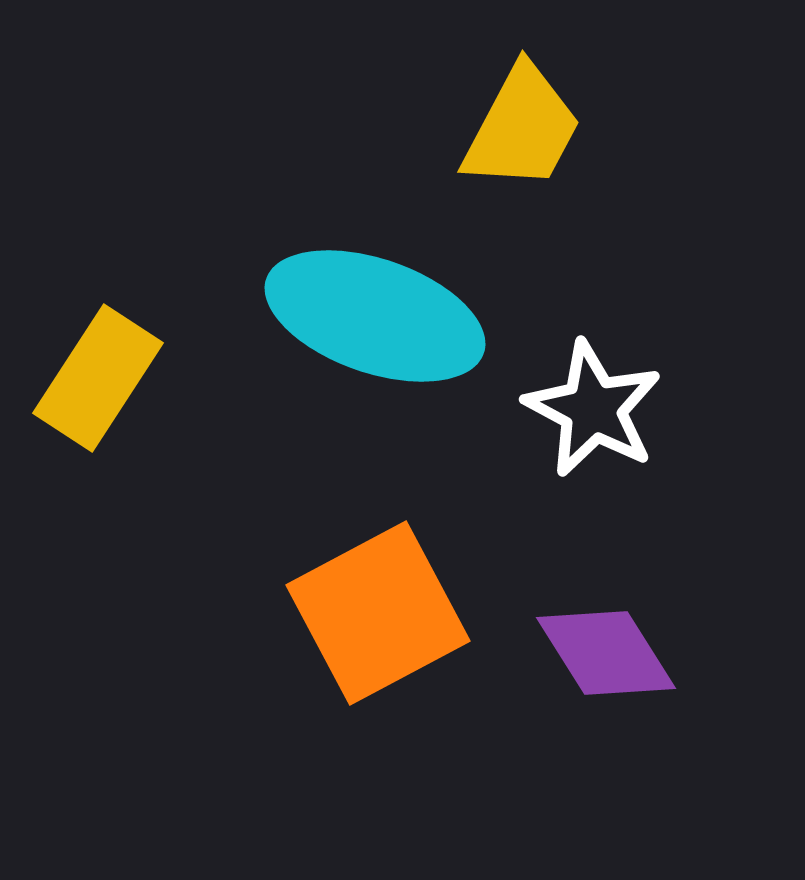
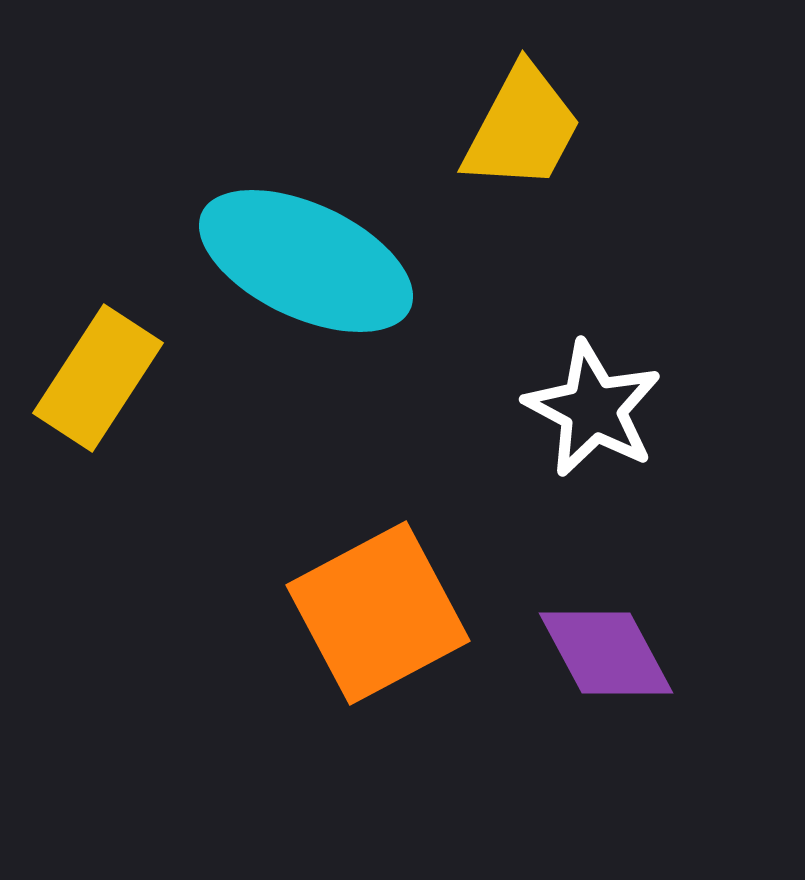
cyan ellipse: moved 69 px left, 55 px up; rotated 6 degrees clockwise
purple diamond: rotated 4 degrees clockwise
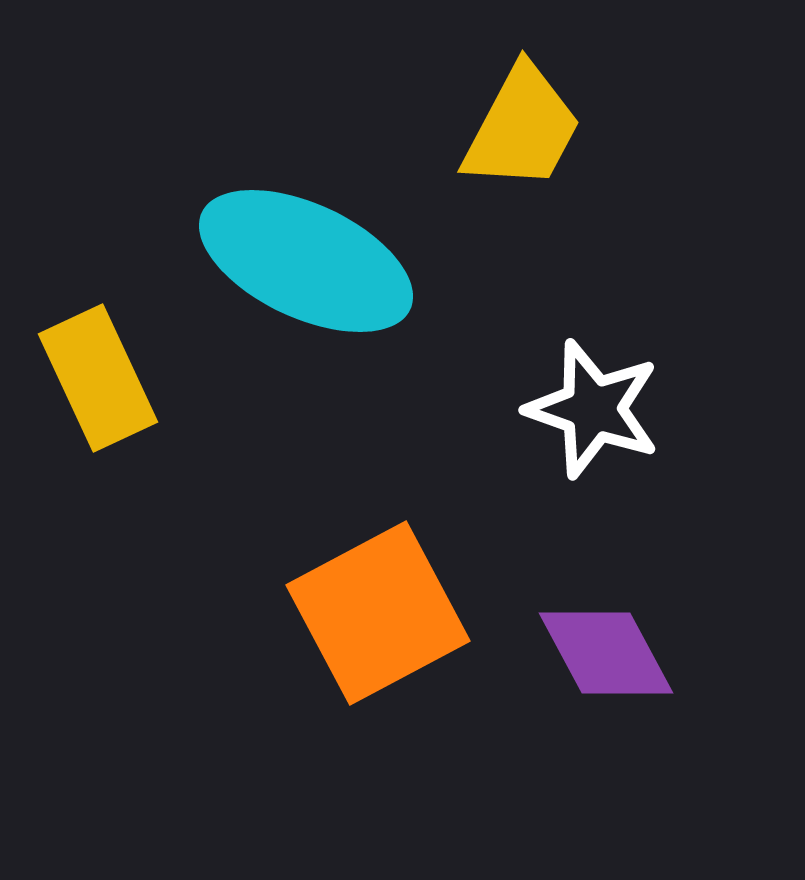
yellow rectangle: rotated 58 degrees counterclockwise
white star: rotated 9 degrees counterclockwise
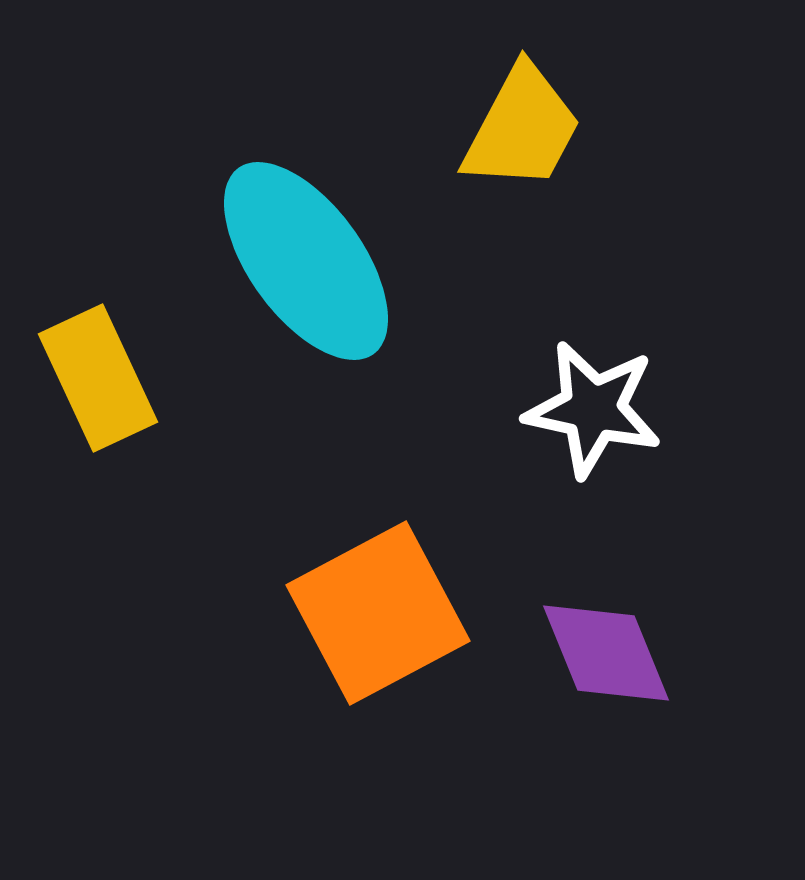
cyan ellipse: rotated 29 degrees clockwise
white star: rotated 7 degrees counterclockwise
purple diamond: rotated 6 degrees clockwise
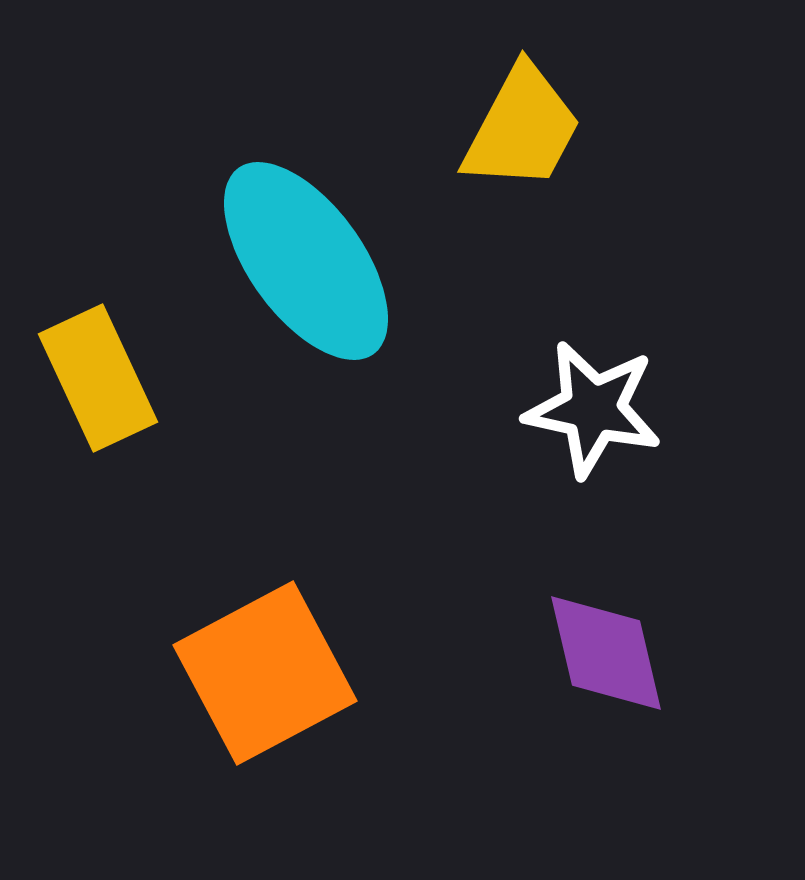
orange square: moved 113 px left, 60 px down
purple diamond: rotated 9 degrees clockwise
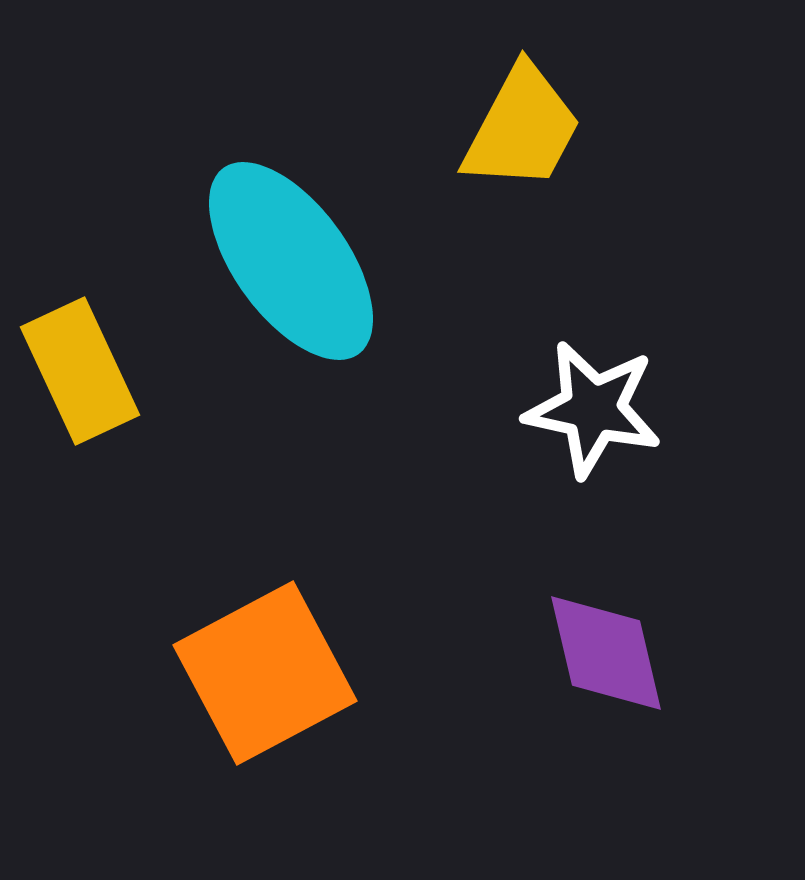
cyan ellipse: moved 15 px left
yellow rectangle: moved 18 px left, 7 px up
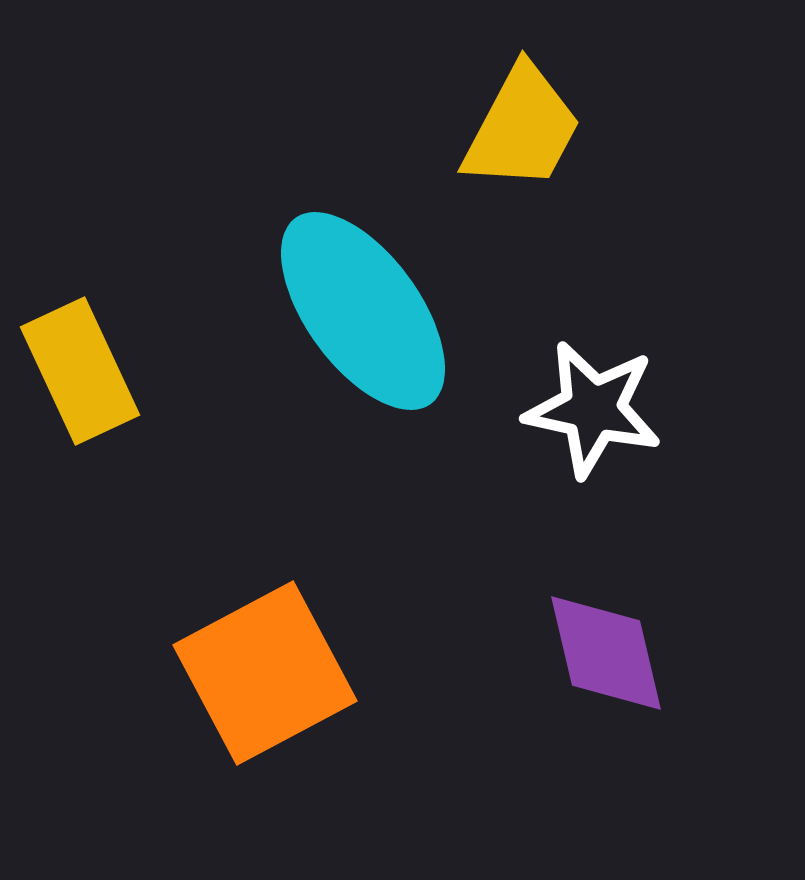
cyan ellipse: moved 72 px right, 50 px down
